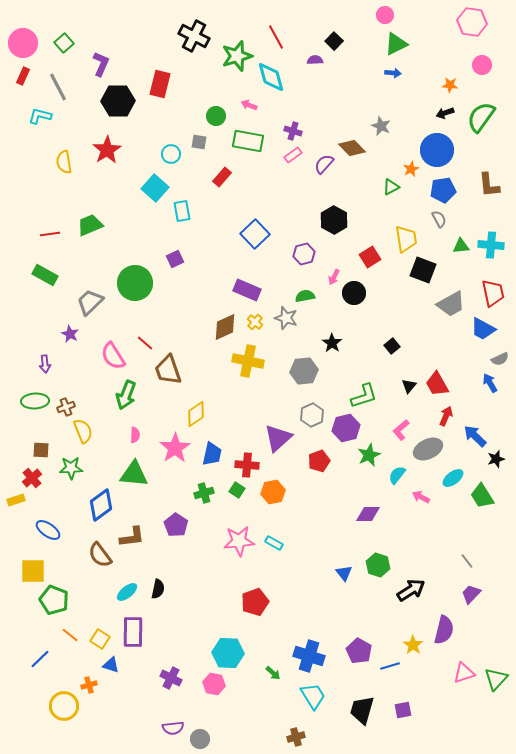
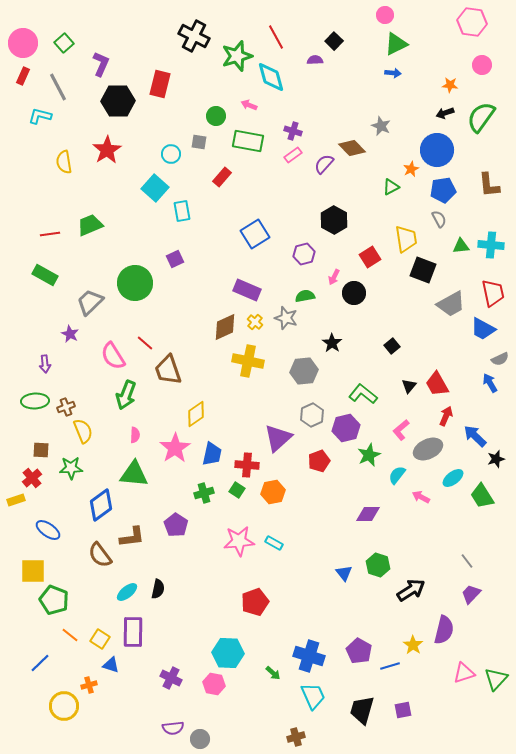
blue square at (255, 234): rotated 12 degrees clockwise
green L-shape at (364, 396): moved 1 px left, 2 px up; rotated 124 degrees counterclockwise
blue line at (40, 659): moved 4 px down
cyan trapezoid at (313, 696): rotated 8 degrees clockwise
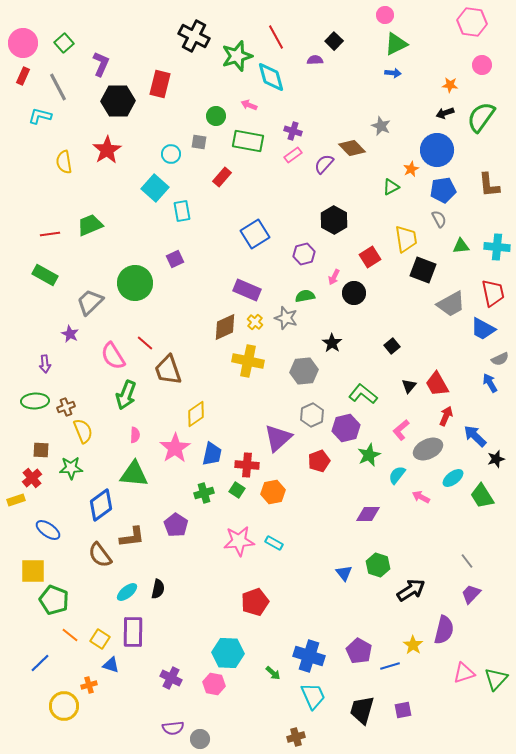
cyan cross at (491, 245): moved 6 px right, 2 px down
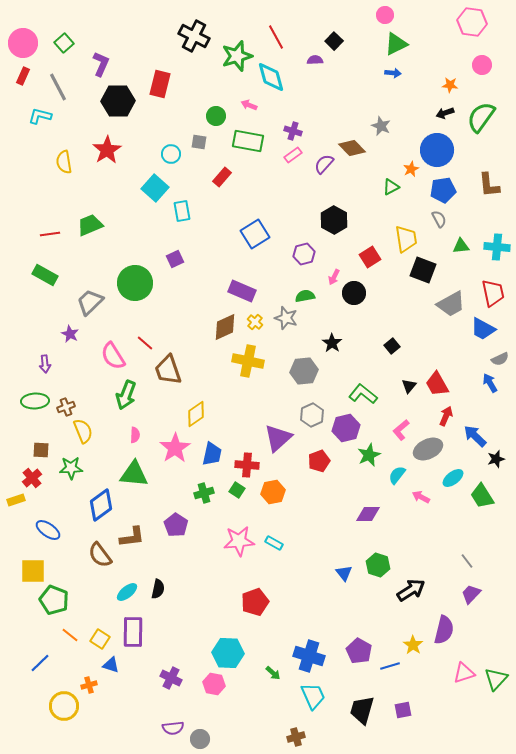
purple rectangle at (247, 290): moved 5 px left, 1 px down
